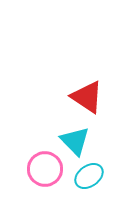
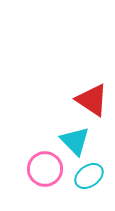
red triangle: moved 5 px right, 3 px down
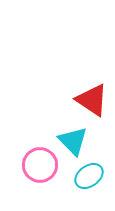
cyan triangle: moved 2 px left
pink circle: moved 5 px left, 4 px up
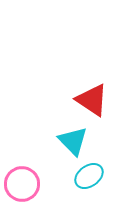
pink circle: moved 18 px left, 19 px down
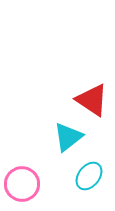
cyan triangle: moved 5 px left, 4 px up; rotated 36 degrees clockwise
cyan ellipse: rotated 16 degrees counterclockwise
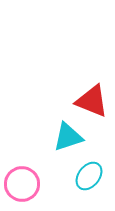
red triangle: moved 1 px down; rotated 12 degrees counterclockwise
cyan triangle: rotated 20 degrees clockwise
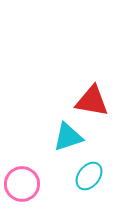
red triangle: rotated 12 degrees counterclockwise
